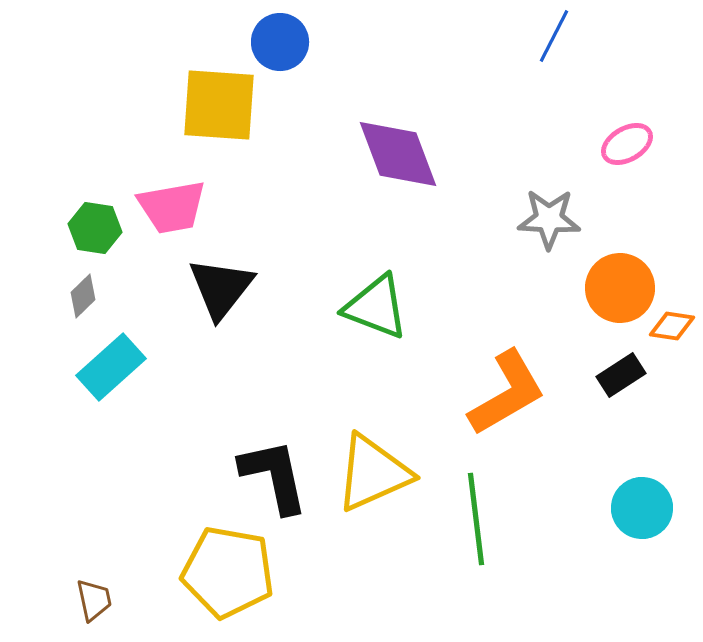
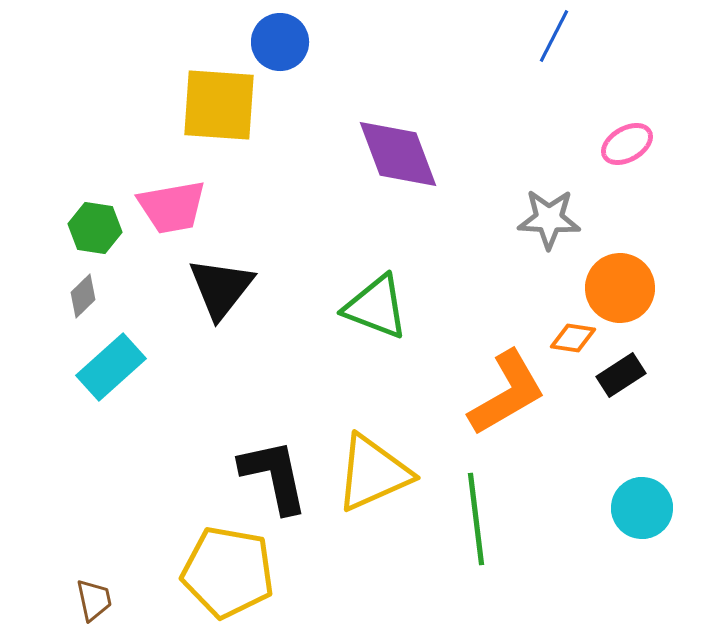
orange diamond: moved 99 px left, 12 px down
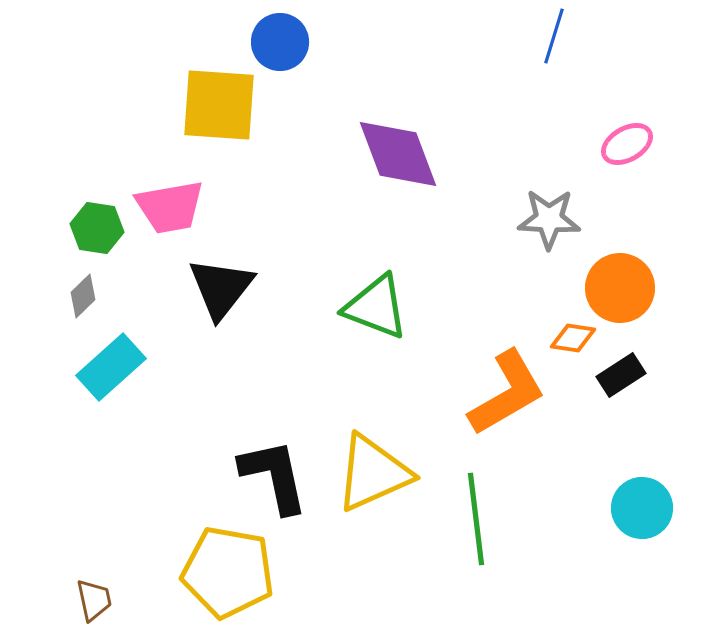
blue line: rotated 10 degrees counterclockwise
pink trapezoid: moved 2 px left
green hexagon: moved 2 px right
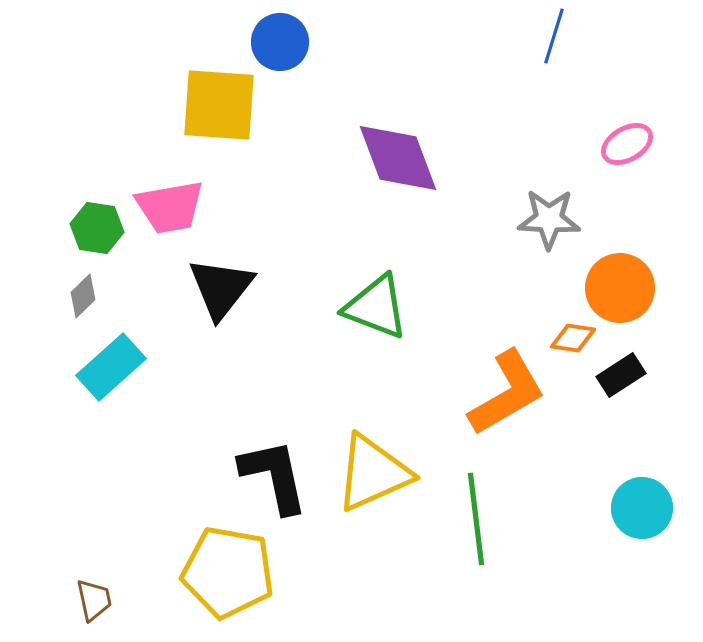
purple diamond: moved 4 px down
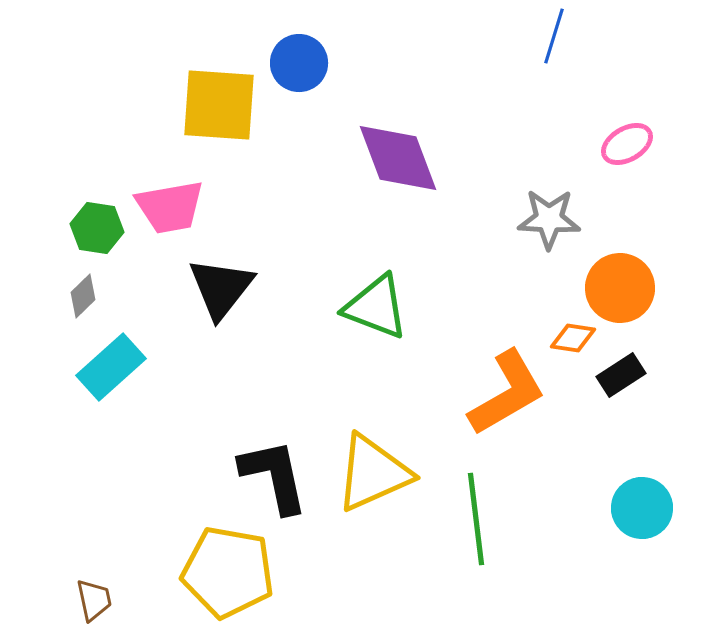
blue circle: moved 19 px right, 21 px down
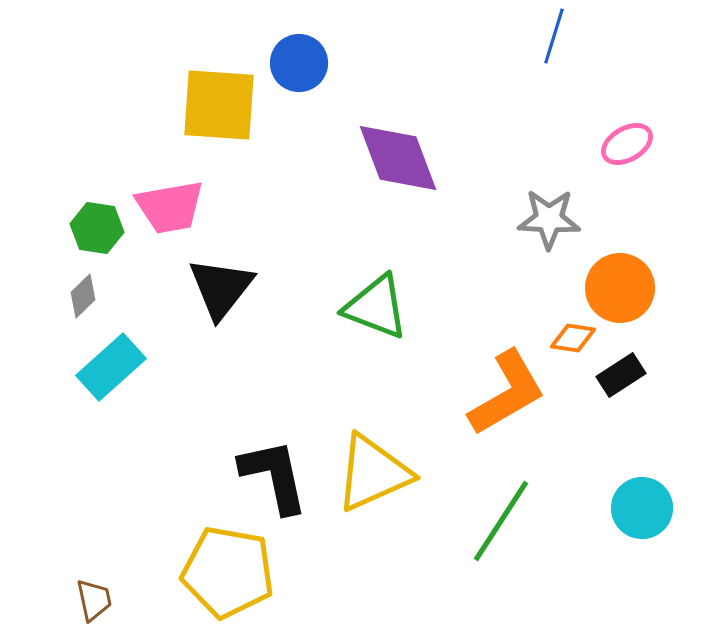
green line: moved 25 px right, 2 px down; rotated 40 degrees clockwise
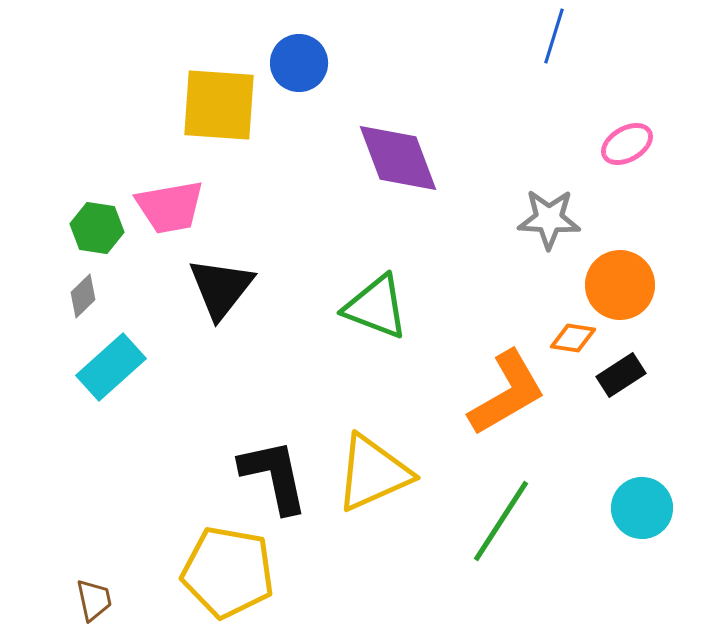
orange circle: moved 3 px up
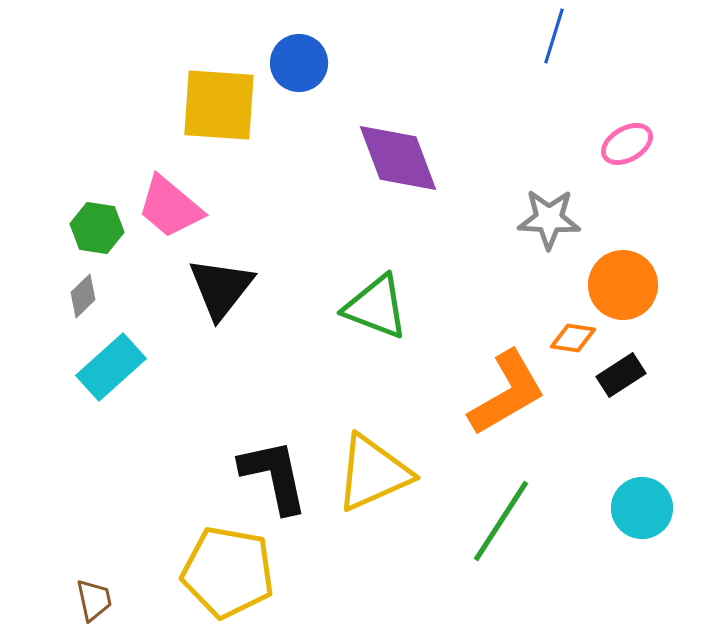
pink trapezoid: rotated 50 degrees clockwise
orange circle: moved 3 px right
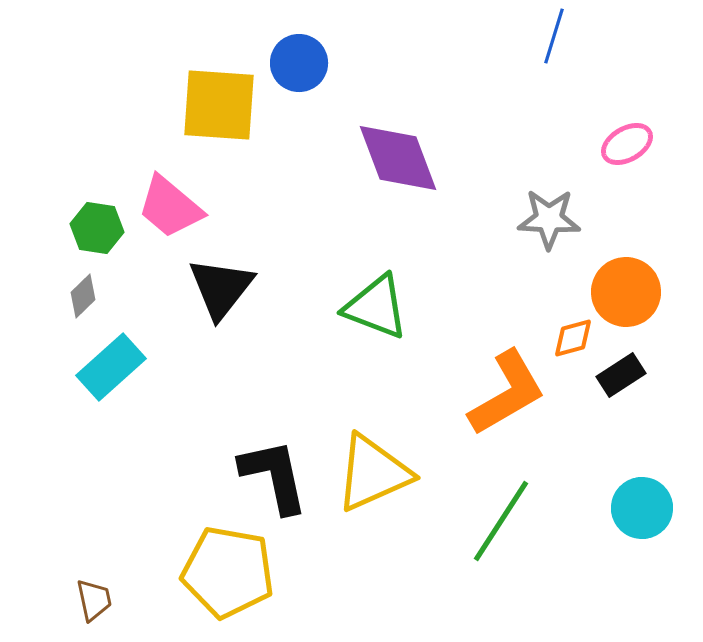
orange circle: moved 3 px right, 7 px down
orange diamond: rotated 24 degrees counterclockwise
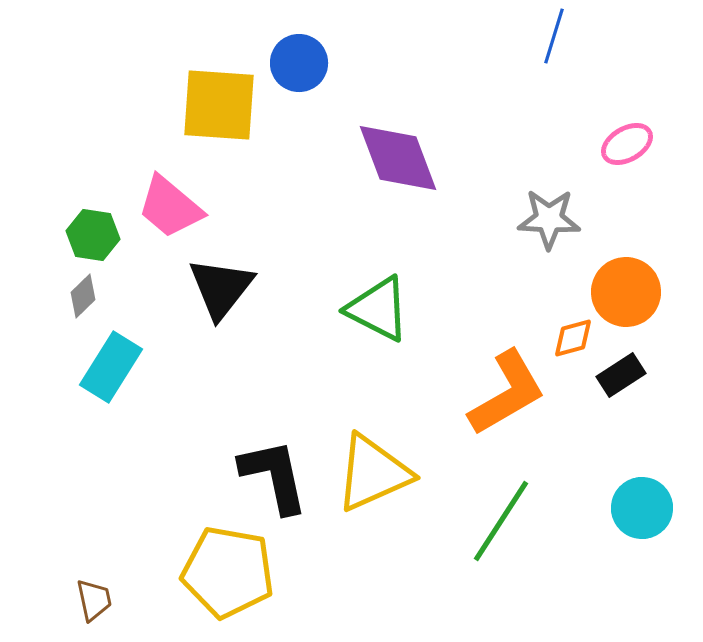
green hexagon: moved 4 px left, 7 px down
green triangle: moved 2 px right, 2 px down; rotated 6 degrees clockwise
cyan rectangle: rotated 16 degrees counterclockwise
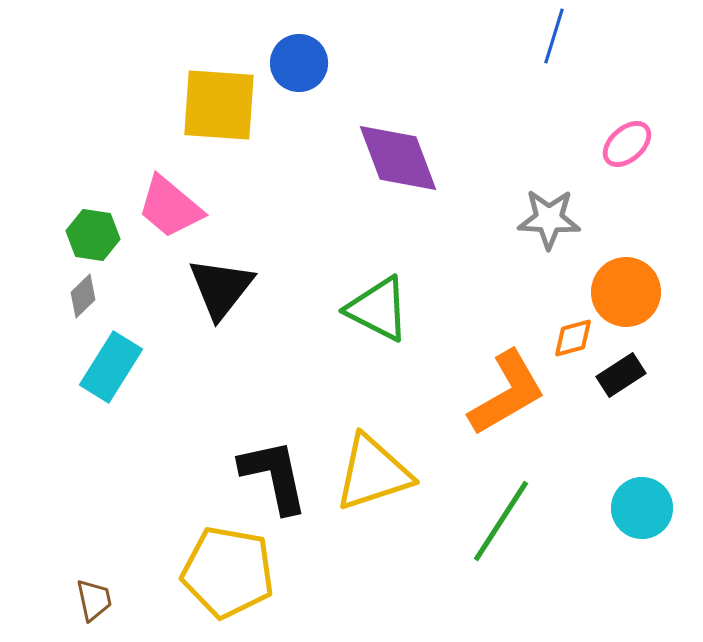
pink ellipse: rotated 12 degrees counterclockwise
yellow triangle: rotated 6 degrees clockwise
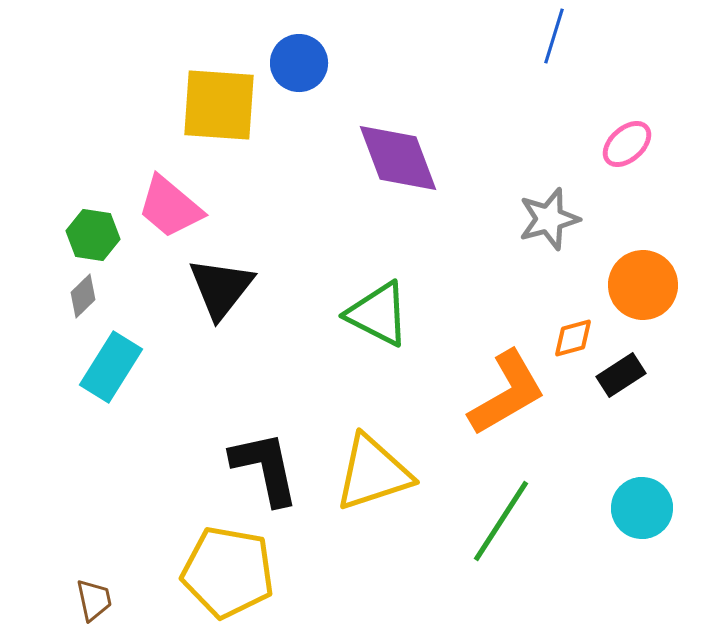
gray star: rotated 18 degrees counterclockwise
orange circle: moved 17 px right, 7 px up
green triangle: moved 5 px down
black L-shape: moved 9 px left, 8 px up
